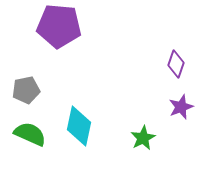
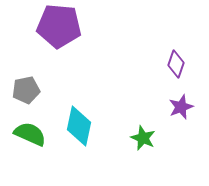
green star: rotated 20 degrees counterclockwise
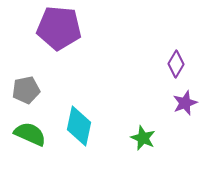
purple pentagon: moved 2 px down
purple diamond: rotated 12 degrees clockwise
purple star: moved 4 px right, 4 px up
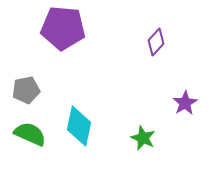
purple pentagon: moved 4 px right
purple diamond: moved 20 px left, 22 px up; rotated 12 degrees clockwise
purple star: rotated 10 degrees counterclockwise
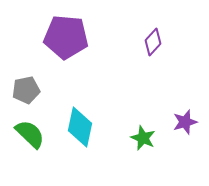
purple pentagon: moved 3 px right, 9 px down
purple diamond: moved 3 px left
purple star: moved 19 px down; rotated 15 degrees clockwise
cyan diamond: moved 1 px right, 1 px down
green semicircle: rotated 20 degrees clockwise
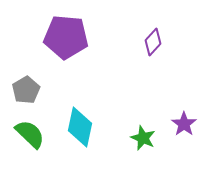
gray pentagon: rotated 20 degrees counterclockwise
purple star: moved 1 px left, 2 px down; rotated 20 degrees counterclockwise
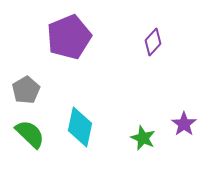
purple pentagon: moved 3 px right; rotated 27 degrees counterclockwise
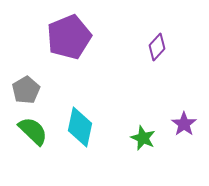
purple diamond: moved 4 px right, 5 px down
green semicircle: moved 3 px right, 3 px up
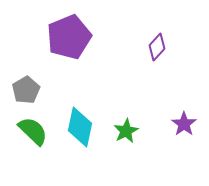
green star: moved 17 px left, 7 px up; rotated 20 degrees clockwise
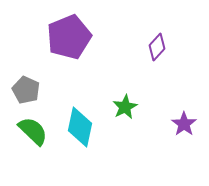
gray pentagon: rotated 16 degrees counterclockwise
green star: moved 1 px left, 24 px up
